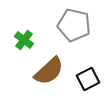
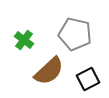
gray pentagon: moved 1 px right, 9 px down
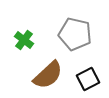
brown semicircle: moved 1 px left, 4 px down
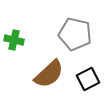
green cross: moved 10 px left; rotated 24 degrees counterclockwise
brown semicircle: moved 1 px right, 1 px up
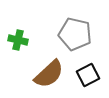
green cross: moved 4 px right
black square: moved 4 px up
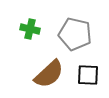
green cross: moved 12 px right, 11 px up
black square: rotated 30 degrees clockwise
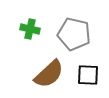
gray pentagon: moved 1 px left
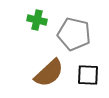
green cross: moved 7 px right, 9 px up
brown semicircle: moved 1 px up
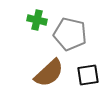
gray pentagon: moved 4 px left
black square: rotated 10 degrees counterclockwise
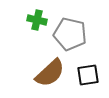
brown semicircle: moved 1 px right
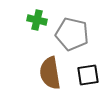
gray pentagon: moved 2 px right
brown semicircle: rotated 124 degrees clockwise
